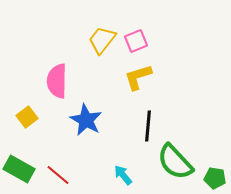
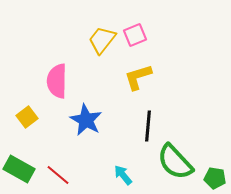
pink square: moved 1 px left, 6 px up
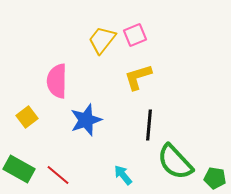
blue star: rotated 24 degrees clockwise
black line: moved 1 px right, 1 px up
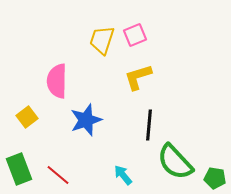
yellow trapezoid: rotated 20 degrees counterclockwise
green rectangle: rotated 40 degrees clockwise
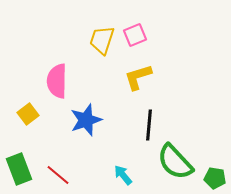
yellow square: moved 1 px right, 3 px up
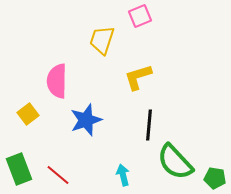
pink square: moved 5 px right, 19 px up
cyan arrow: rotated 25 degrees clockwise
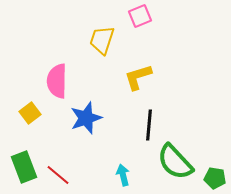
yellow square: moved 2 px right, 1 px up
blue star: moved 2 px up
green rectangle: moved 5 px right, 2 px up
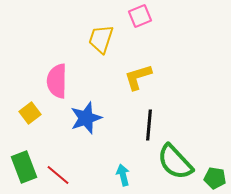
yellow trapezoid: moved 1 px left, 1 px up
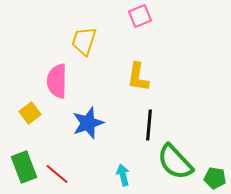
yellow trapezoid: moved 17 px left, 2 px down
yellow L-shape: rotated 64 degrees counterclockwise
blue star: moved 2 px right, 5 px down
red line: moved 1 px left, 1 px up
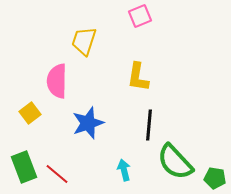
cyan arrow: moved 1 px right, 5 px up
